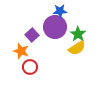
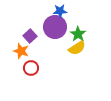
purple square: moved 2 px left, 1 px down
red circle: moved 1 px right, 1 px down
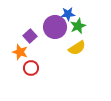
blue star: moved 8 px right, 3 px down
green star: moved 8 px up; rotated 14 degrees clockwise
orange star: moved 1 px left, 1 px down
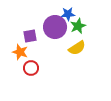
purple square: rotated 32 degrees clockwise
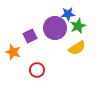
purple circle: moved 1 px down
purple square: rotated 16 degrees counterclockwise
orange star: moved 7 px left
red circle: moved 6 px right, 2 px down
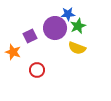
yellow semicircle: rotated 54 degrees clockwise
